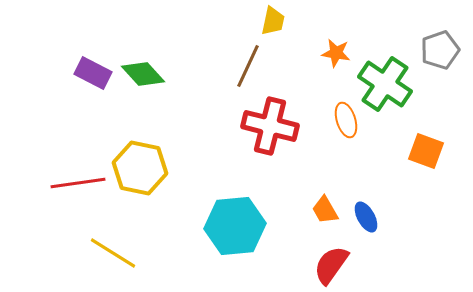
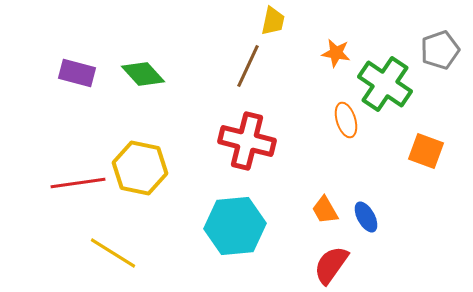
purple rectangle: moved 16 px left; rotated 12 degrees counterclockwise
red cross: moved 23 px left, 15 px down
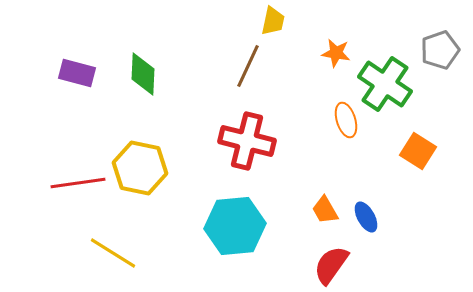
green diamond: rotated 45 degrees clockwise
orange square: moved 8 px left; rotated 12 degrees clockwise
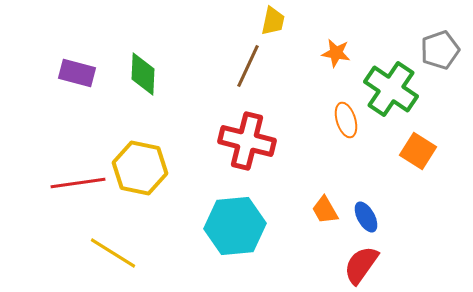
green cross: moved 6 px right, 5 px down
red semicircle: moved 30 px right
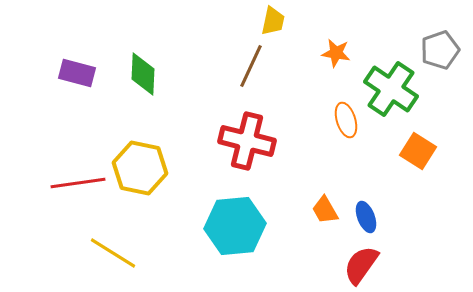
brown line: moved 3 px right
blue ellipse: rotated 8 degrees clockwise
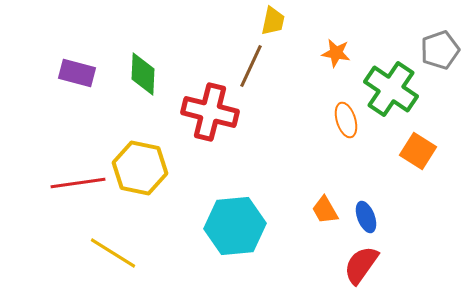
red cross: moved 37 px left, 29 px up
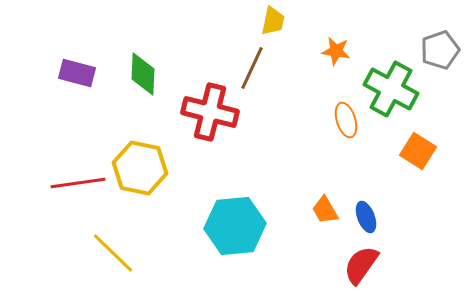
orange star: moved 2 px up
brown line: moved 1 px right, 2 px down
green cross: rotated 6 degrees counterclockwise
yellow line: rotated 12 degrees clockwise
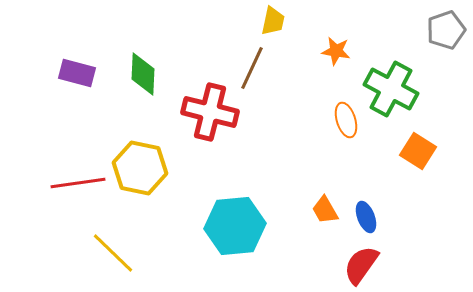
gray pentagon: moved 6 px right, 20 px up
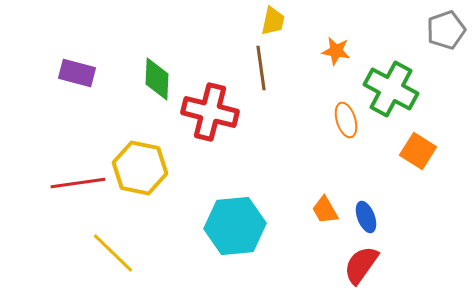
brown line: moved 9 px right; rotated 33 degrees counterclockwise
green diamond: moved 14 px right, 5 px down
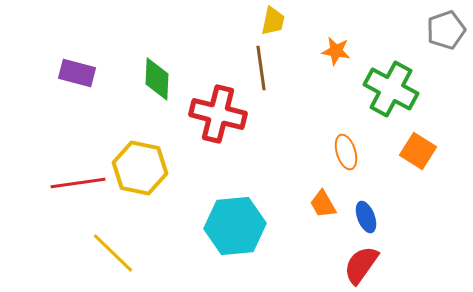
red cross: moved 8 px right, 2 px down
orange ellipse: moved 32 px down
orange trapezoid: moved 2 px left, 6 px up
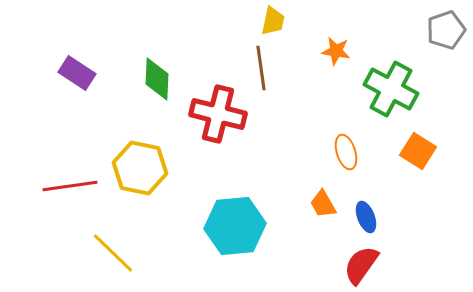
purple rectangle: rotated 18 degrees clockwise
red line: moved 8 px left, 3 px down
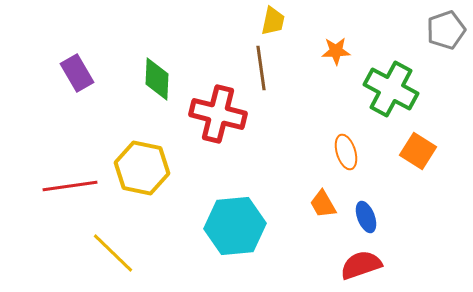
orange star: rotated 12 degrees counterclockwise
purple rectangle: rotated 27 degrees clockwise
yellow hexagon: moved 2 px right
red semicircle: rotated 36 degrees clockwise
